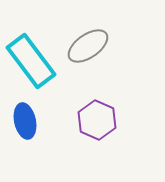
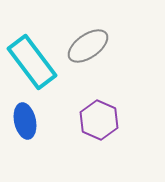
cyan rectangle: moved 1 px right, 1 px down
purple hexagon: moved 2 px right
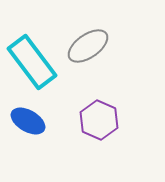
blue ellipse: moved 3 px right; rotated 48 degrees counterclockwise
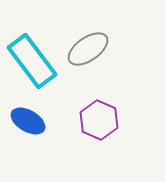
gray ellipse: moved 3 px down
cyan rectangle: moved 1 px up
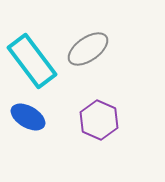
blue ellipse: moved 4 px up
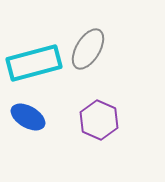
gray ellipse: rotated 24 degrees counterclockwise
cyan rectangle: moved 2 px right, 2 px down; rotated 68 degrees counterclockwise
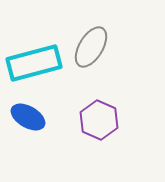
gray ellipse: moved 3 px right, 2 px up
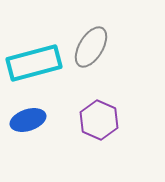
blue ellipse: moved 3 px down; rotated 48 degrees counterclockwise
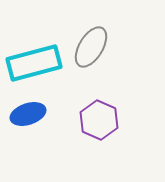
blue ellipse: moved 6 px up
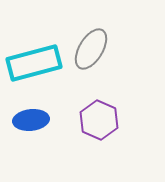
gray ellipse: moved 2 px down
blue ellipse: moved 3 px right, 6 px down; rotated 12 degrees clockwise
